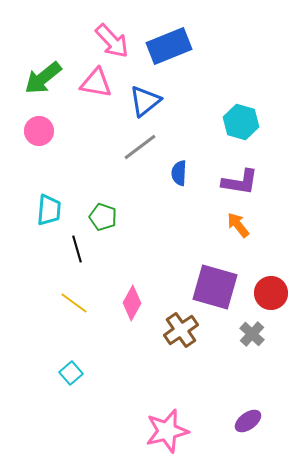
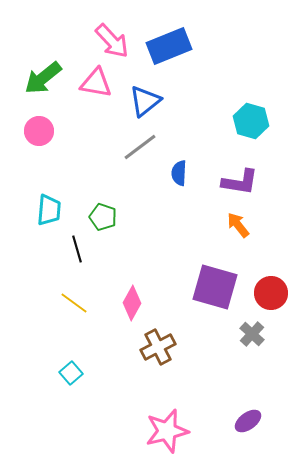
cyan hexagon: moved 10 px right, 1 px up
brown cross: moved 23 px left, 17 px down; rotated 8 degrees clockwise
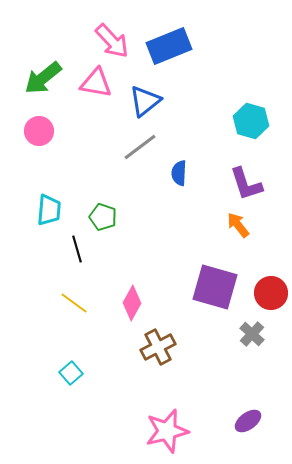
purple L-shape: moved 6 px right, 2 px down; rotated 63 degrees clockwise
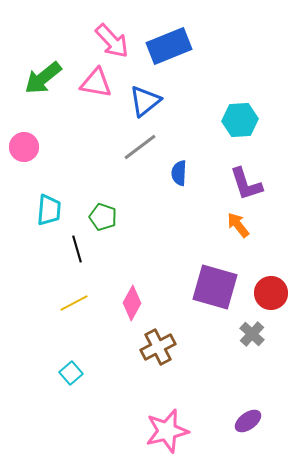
cyan hexagon: moved 11 px left, 1 px up; rotated 20 degrees counterclockwise
pink circle: moved 15 px left, 16 px down
yellow line: rotated 64 degrees counterclockwise
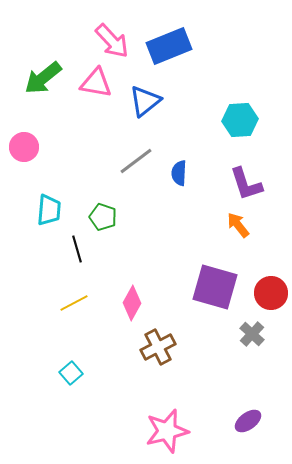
gray line: moved 4 px left, 14 px down
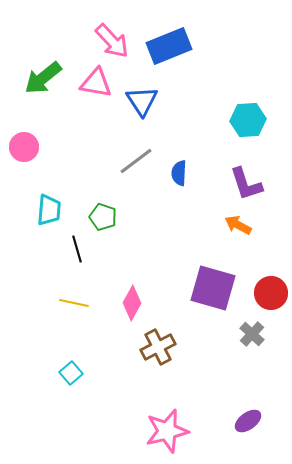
blue triangle: moved 3 px left; rotated 24 degrees counterclockwise
cyan hexagon: moved 8 px right
orange arrow: rotated 24 degrees counterclockwise
purple square: moved 2 px left, 1 px down
yellow line: rotated 40 degrees clockwise
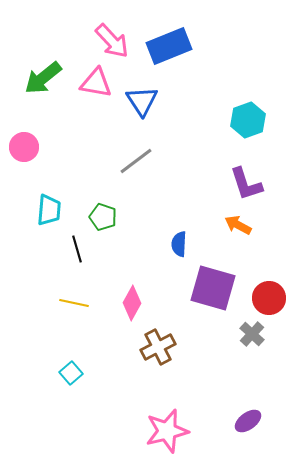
cyan hexagon: rotated 16 degrees counterclockwise
blue semicircle: moved 71 px down
red circle: moved 2 px left, 5 px down
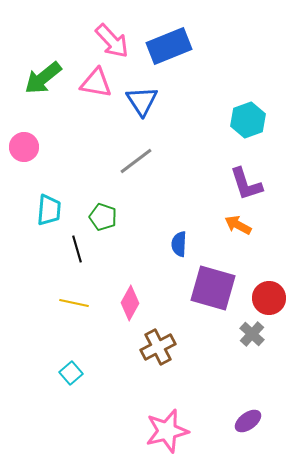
pink diamond: moved 2 px left
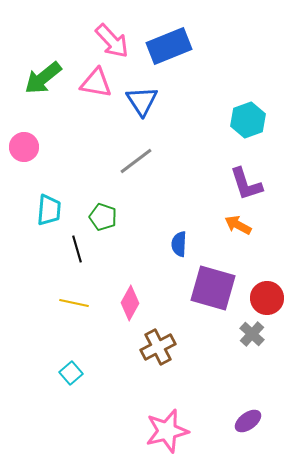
red circle: moved 2 px left
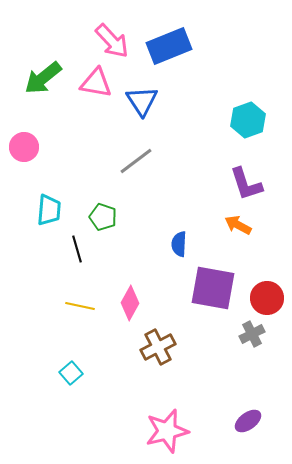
purple square: rotated 6 degrees counterclockwise
yellow line: moved 6 px right, 3 px down
gray cross: rotated 20 degrees clockwise
